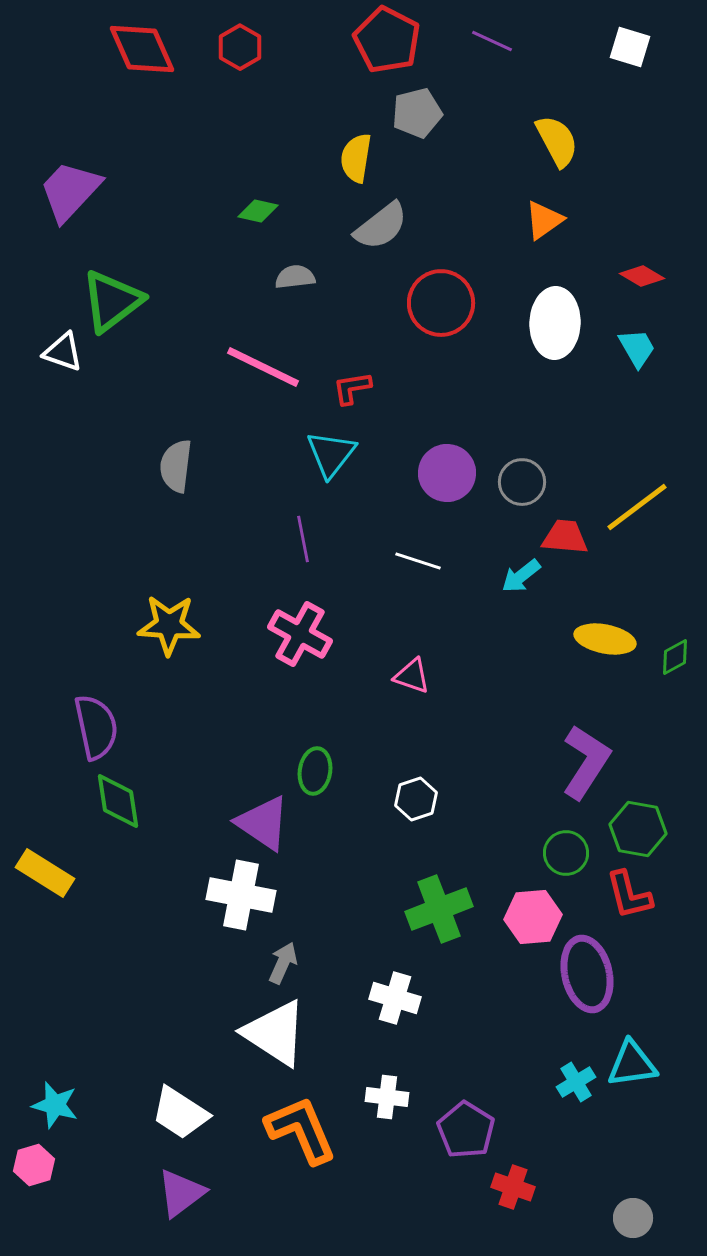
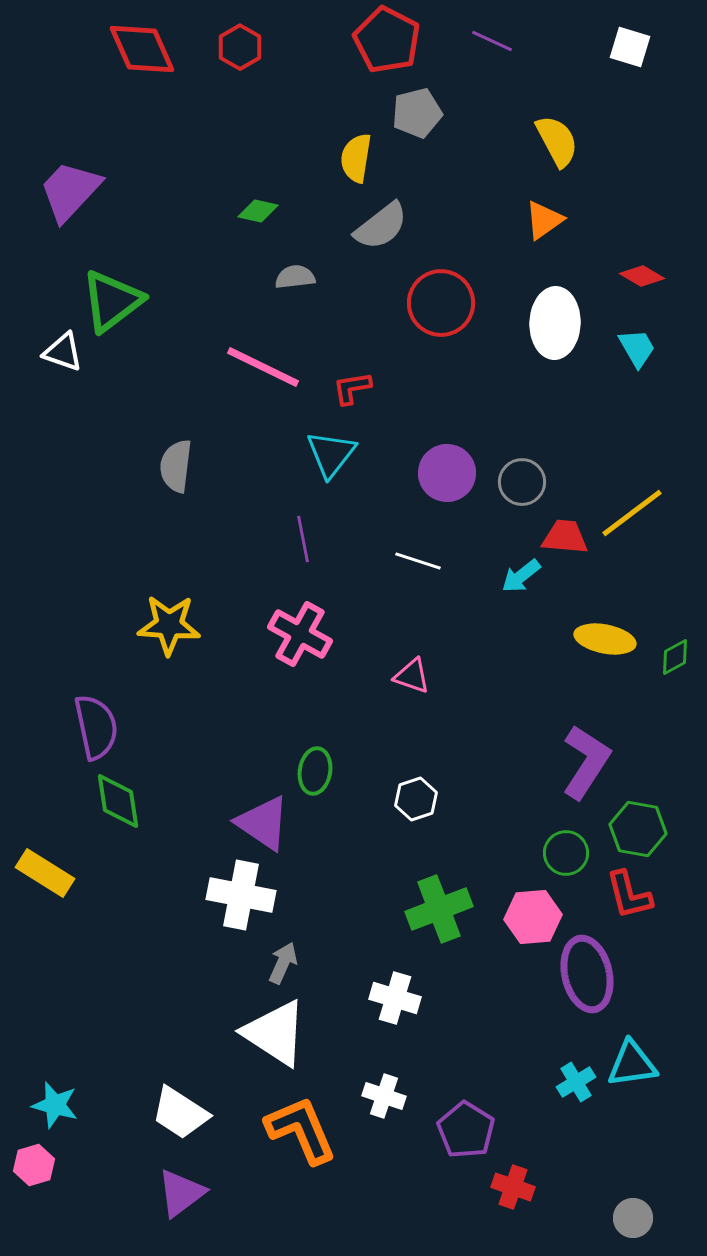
yellow line at (637, 507): moved 5 px left, 6 px down
white cross at (387, 1097): moved 3 px left, 1 px up; rotated 12 degrees clockwise
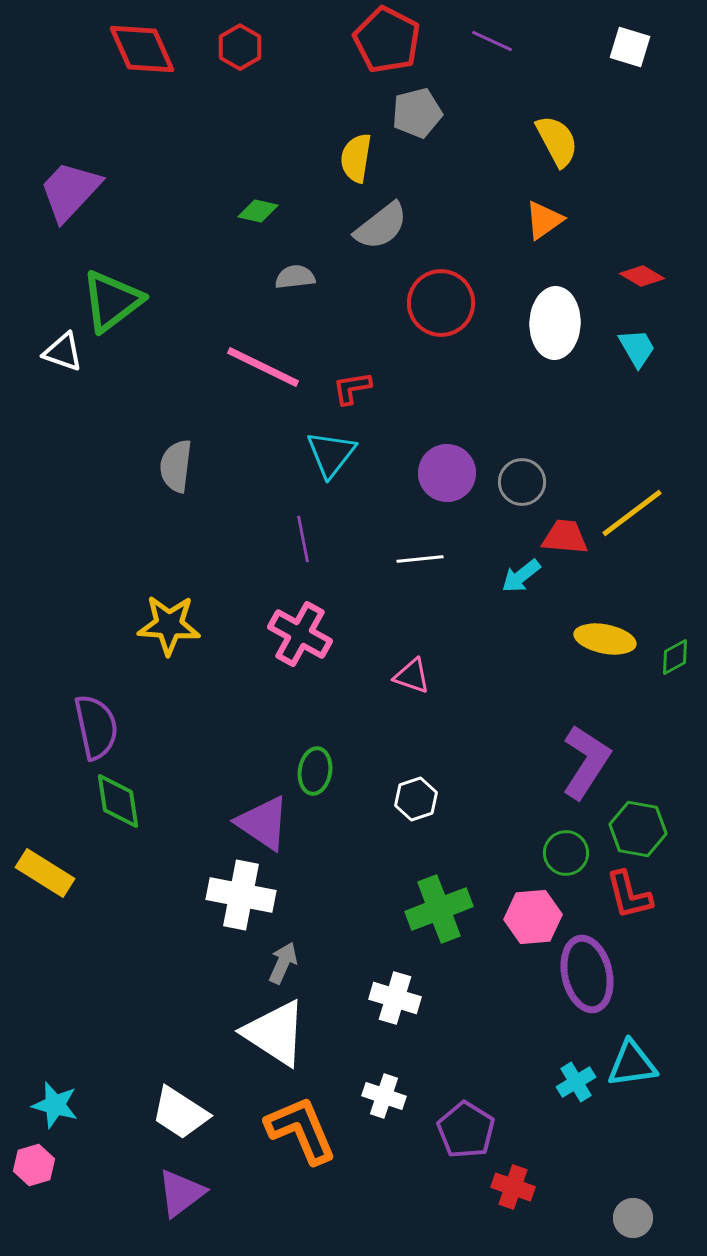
white line at (418, 561): moved 2 px right, 2 px up; rotated 24 degrees counterclockwise
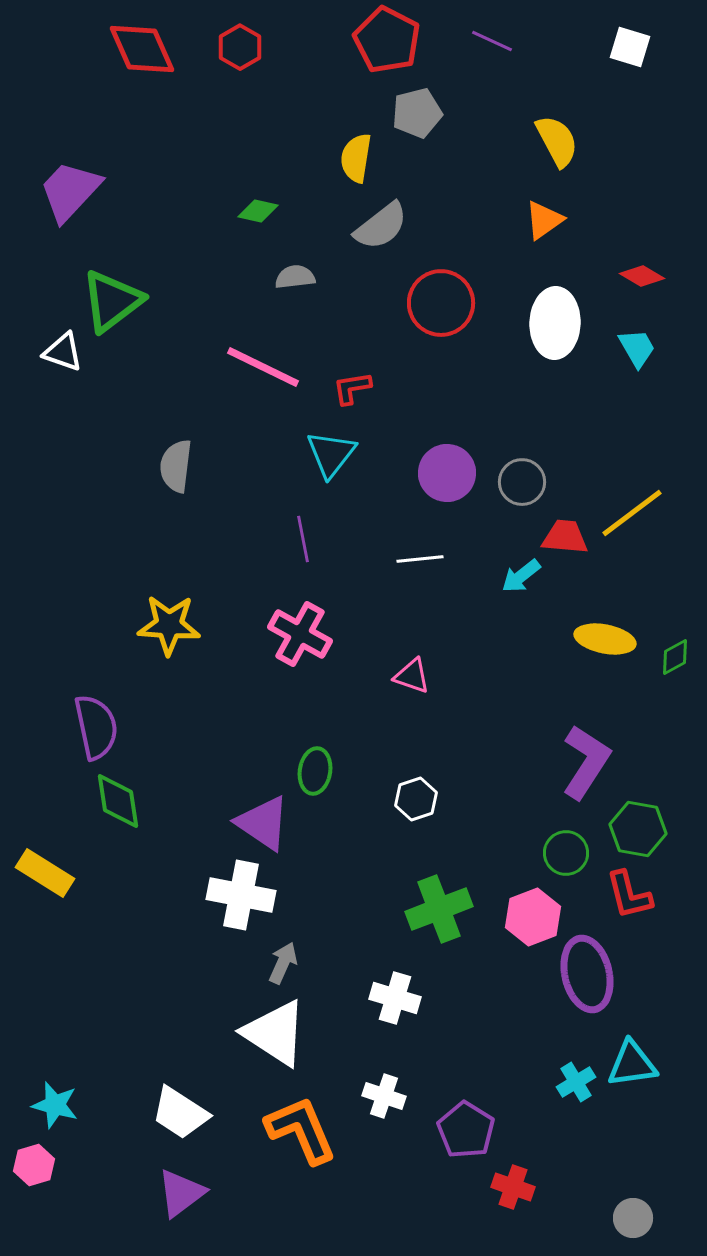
pink hexagon at (533, 917): rotated 16 degrees counterclockwise
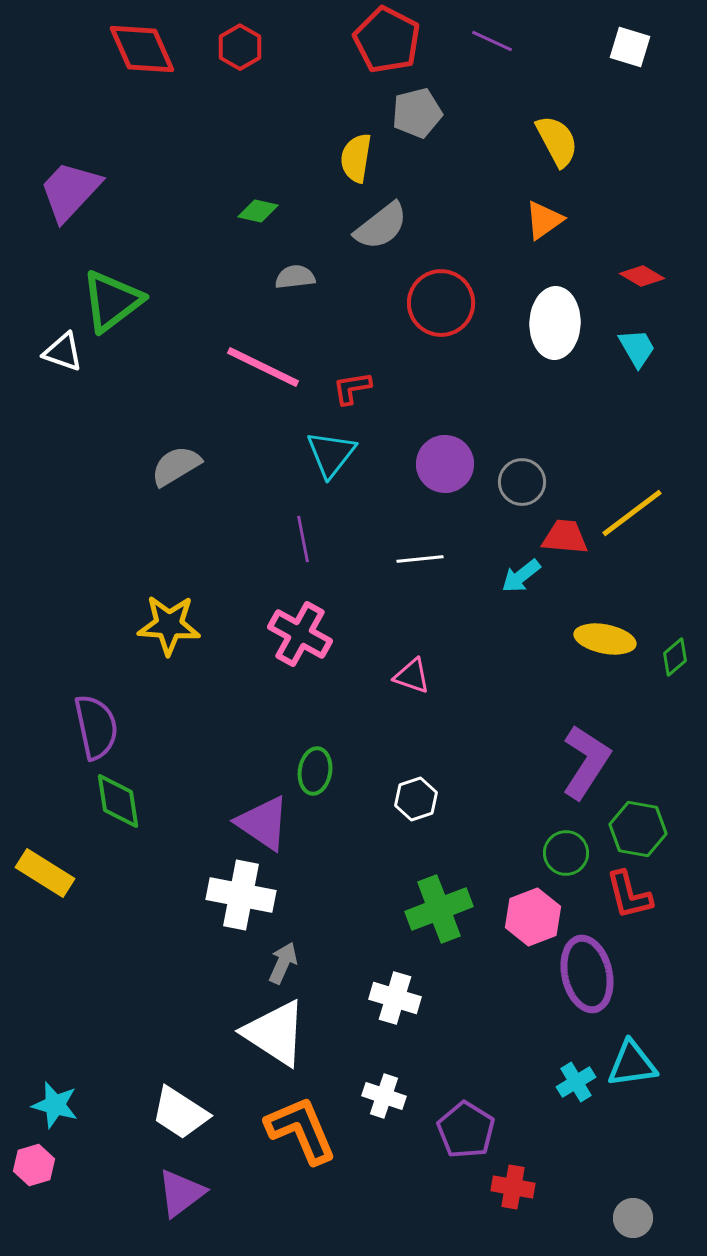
gray semicircle at (176, 466): rotated 52 degrees clockwise
purple circle at (447, 473): moved 2 px left, 9 px up
green diamond at (675, 657): rotated 12 degrees counterclockwise
red cross at (513, 1187): rotated 9 degrees counterclockwise
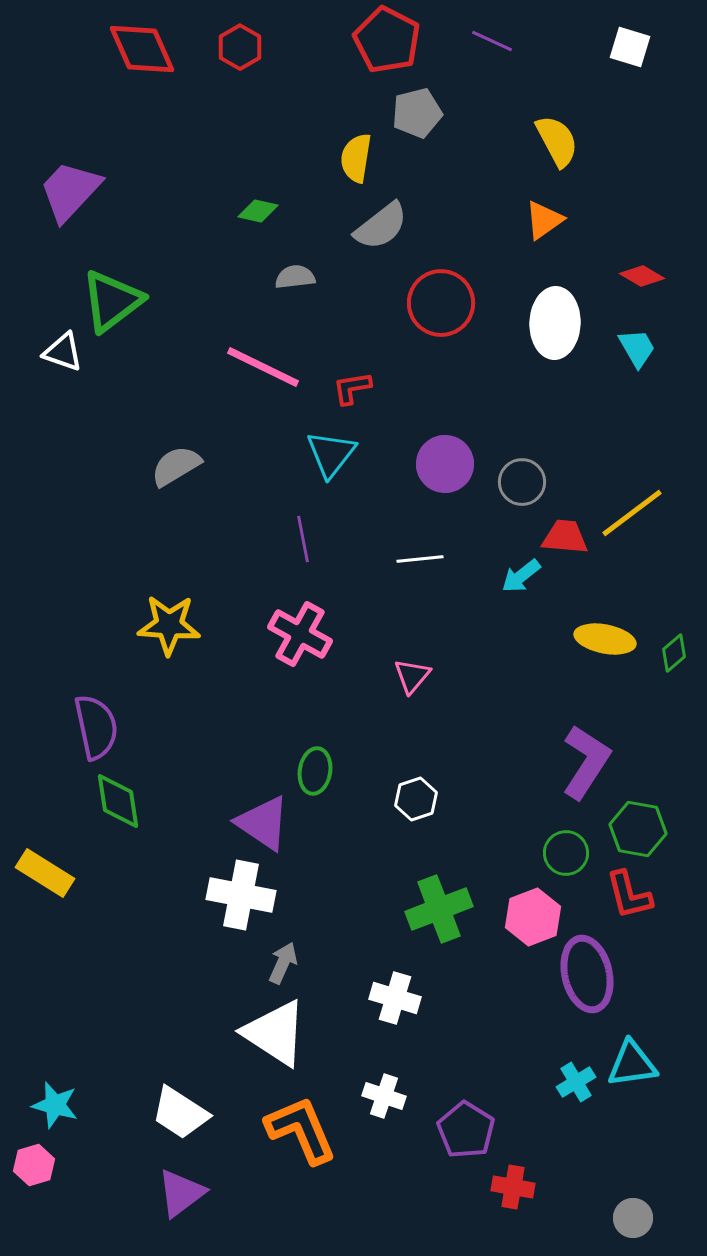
green diamond at (675, 657): moved 1 px left, 4 px up
pink triangle at (412, 676): rotated 51 degrees clockwise
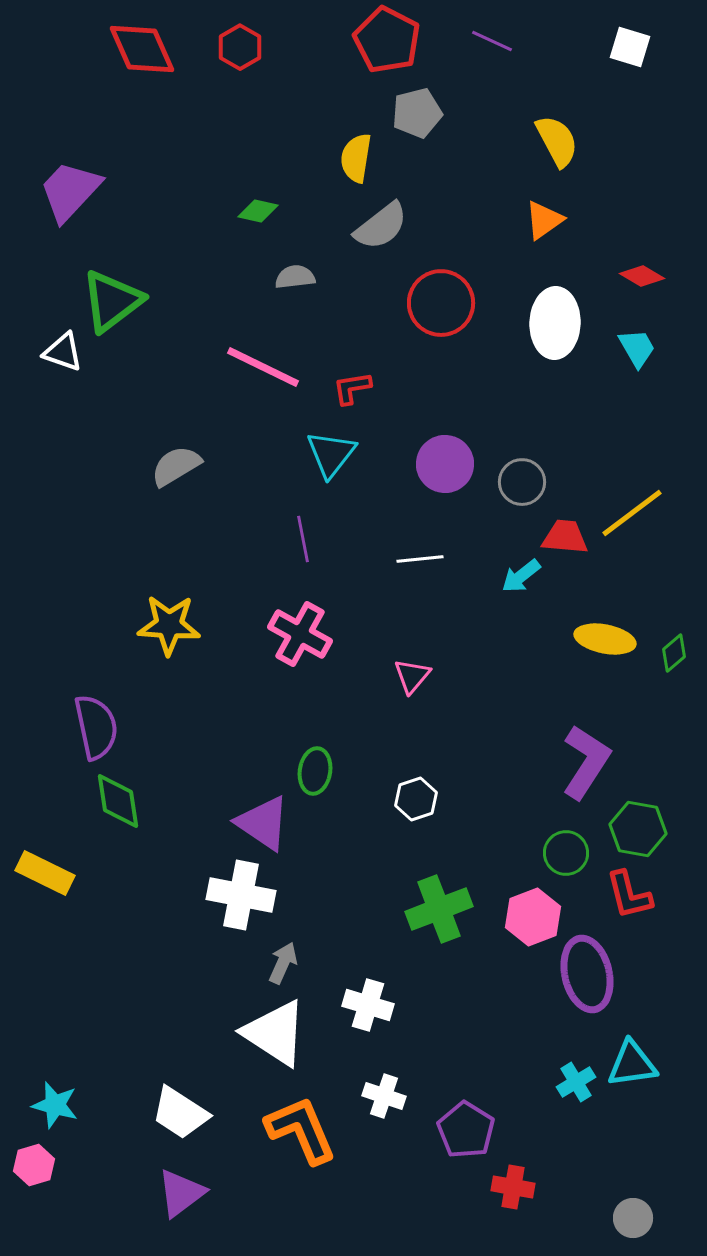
yellow rectangle at (45, 873): rotated 6 degrees counterclockwise
white cross at (395, 998): moved 27 px left, 7 px down
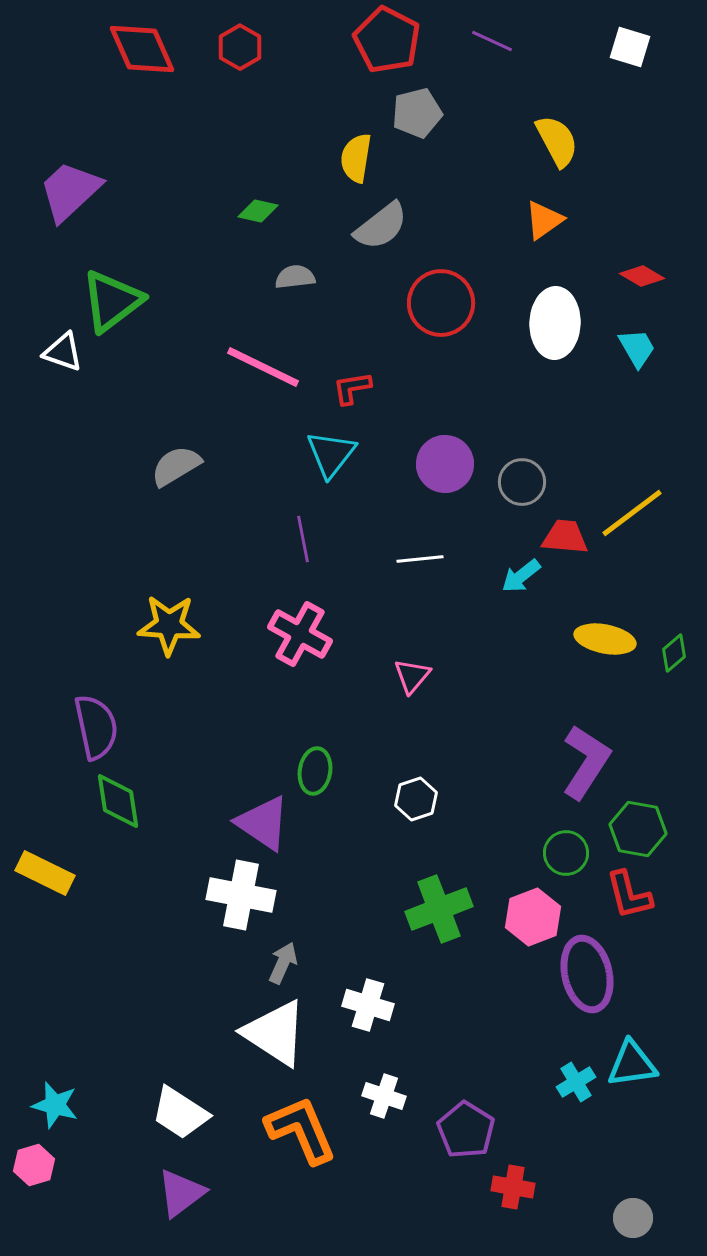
purple trapezoid at (70, 191): rotated 4 degrees clockwise
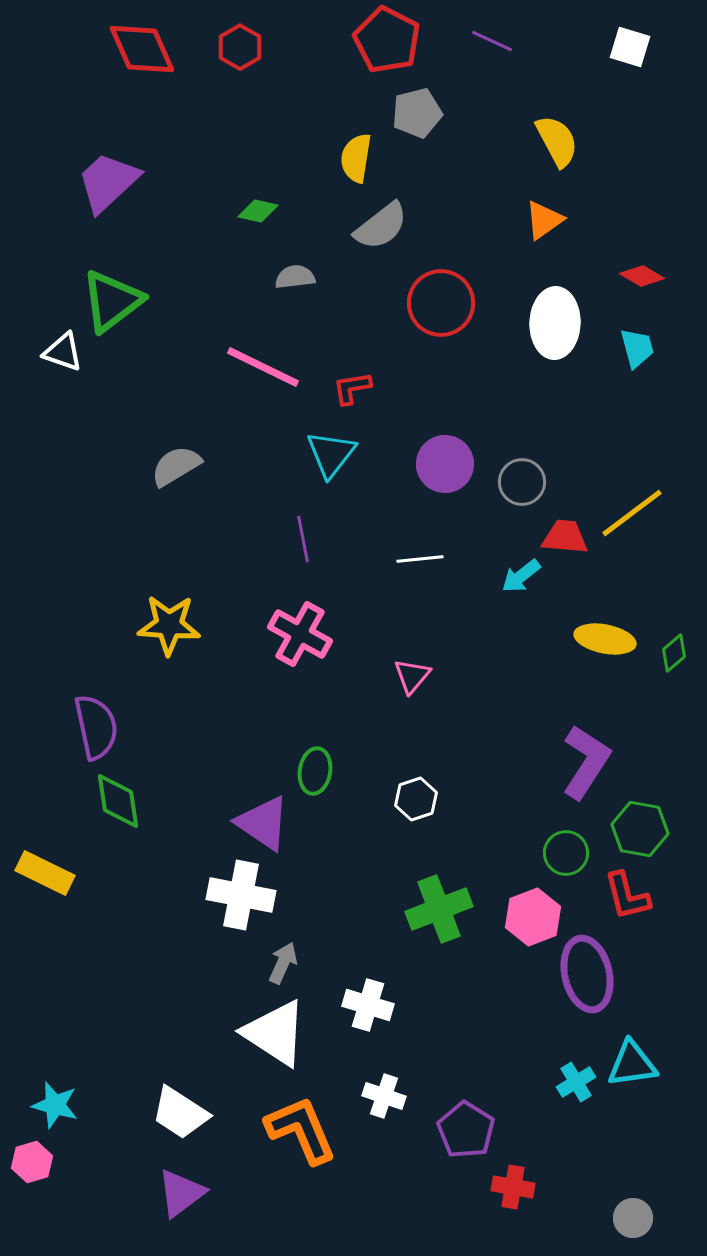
purple trapezoid at (70, 191): moved 38 px right, 9 px up
cyan trapezoid at (637, 348): rotated 15 degrees clockwise
green hexagon at (638, 829): moved 2 px right
red L-shape at (629, 895): moved 2 px left, 1 px down
pink hexagon at (34, 1165): moved 2 px left, 3 px up
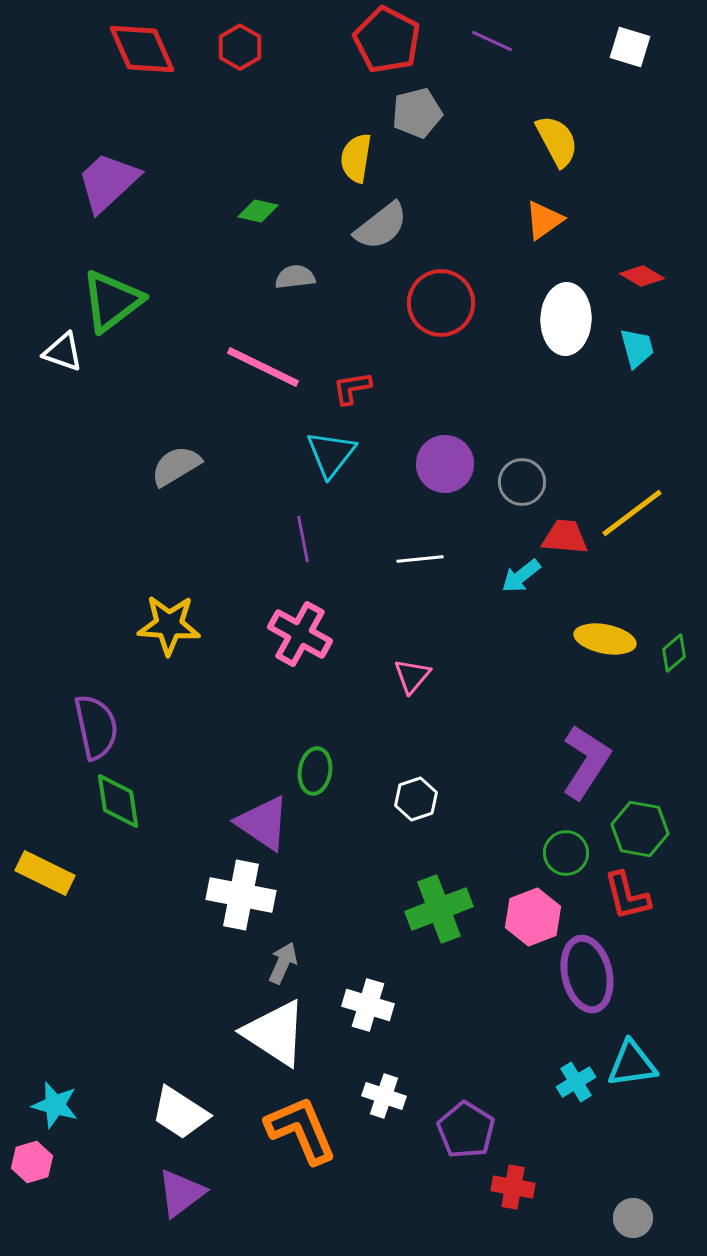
white ellipse at (555, 323): moved 11 px right, 4 px up
